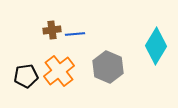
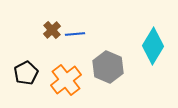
brown cross: rotated 36 degrees counterclockwise
cyan diamond: moved 3 px left
orange cross: moved 7 px right, 9 px down
black pentagon: moved 3 px up; rotated 20 degrees counterclockwise
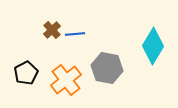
gray hexagon: moved 1 px left, 1 px down; rotated 12 degrees counterclockwise
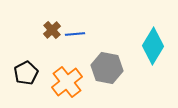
orange cross: moved 1 px right, 2 px down
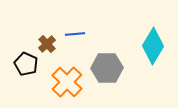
brown cross: moved 5 px left, 14 px down
gray hexagon: rotated 12 degrees counterclockwise
black pentagon: moved 9 px up; rotated 20 degrees counterclockwise
orange cross: rotated 8 degrees counterclockwise
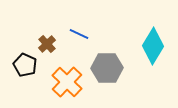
blue line: moved 4 px right; rotated 30 degrees clockwise
black pentagon: moved 1 px left, 1 px down
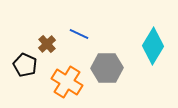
orange cross: rotated 12 degrees counterclockwise
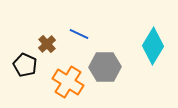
gray hexagon: moved 2 px left, 1 px up
orange cross: moved 1 px right
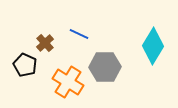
brown cross: moved 2 px left, 1 px up
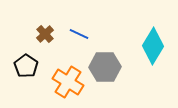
brown cross: moved 9 px up
black pentagon: moved 1 px right, 1 px down; rotated 10 degrees clockwise
